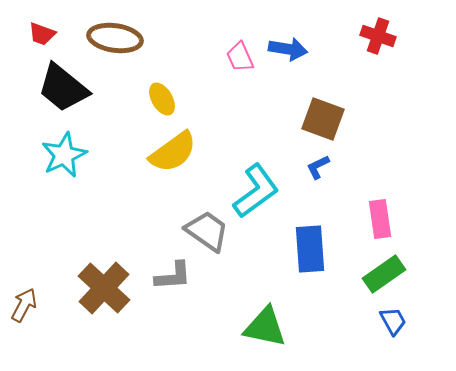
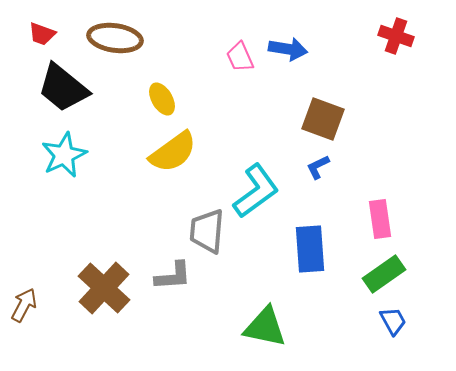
red cross: moved 18 px right
gray trapezoid: rotated 120 degrees counterclockwise
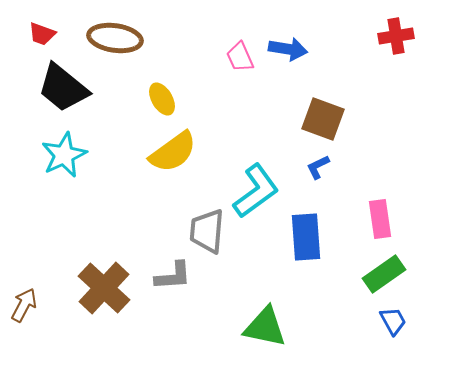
red cross: rotated 28 degrees counterclockwise
blue rectangle: moved 4 px left, 12 px up
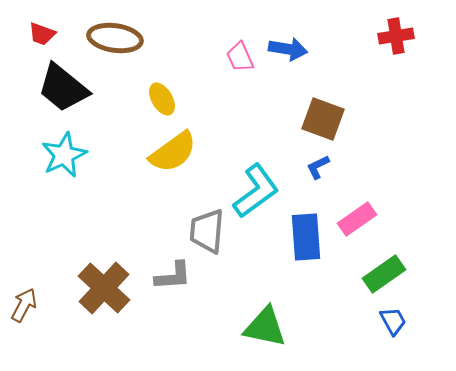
pink rectangle: moved 23 px left; rotated 63 degrees clockwise
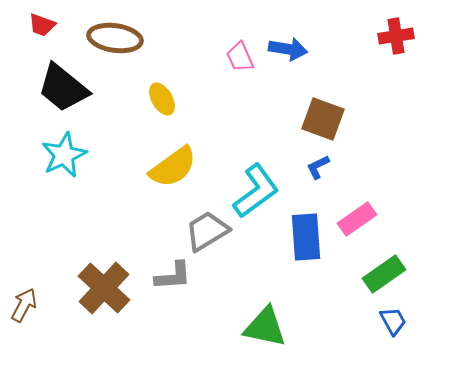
red trapezoid: moved 9 px up
yellow semicircle: moved 15 px down
gray trapezoid: rotated 54 degrees clockwise
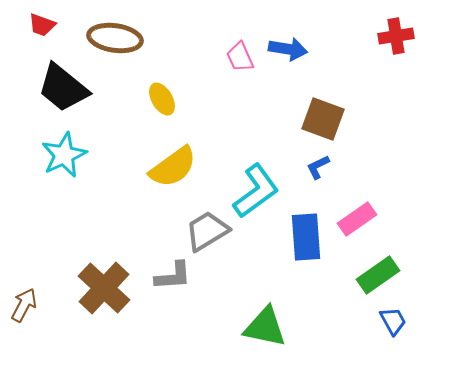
green rectangle: moved 6 px left, 1 px down
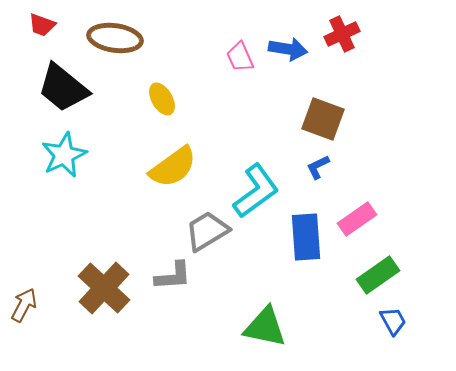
red cross: moved 54 px left, 2 px up; rotated 16 degrees counterclockwise
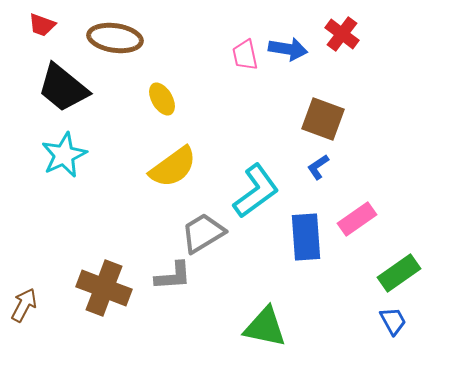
red cross: rotated 28 degrees counterclockwise
pink trapezoid: moved 5 px right, 2 px up; rotated 12 degrees clockwise
blue L-shape: rotated 8 degrees counterclockwise
gray trapezoid: moved 4 px left, 2 px down
green rectangle: moved 21 px right, 2 px up
brown cross: rotated 22 degrees counterclockwise
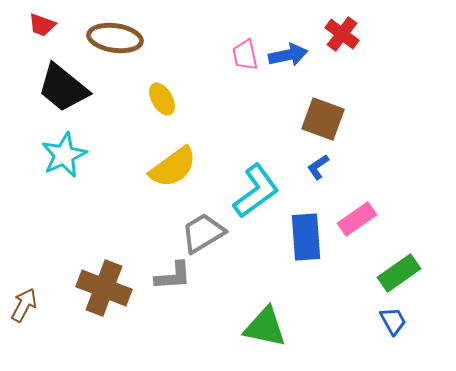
blue arrow: moved 6 px down; rotated 21 degrees counterclockwise
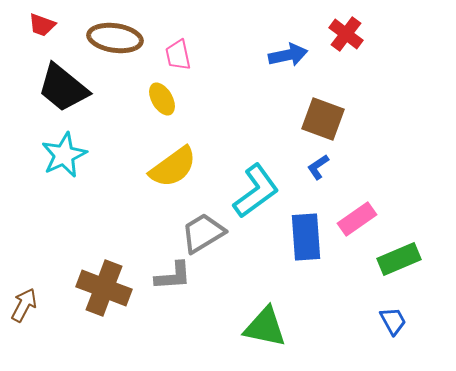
red cross: moved 4 px right
pink trapezoid: moved 67 px left
green rectangle: moved 14 px up; rotated 12 degrees clockwise
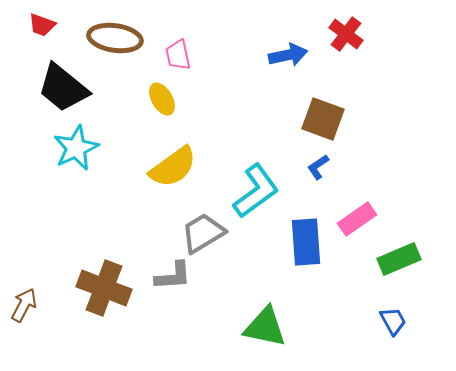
cyan star: moved 12 px right, 7 px up
blue rectangle: moved 5 px down
